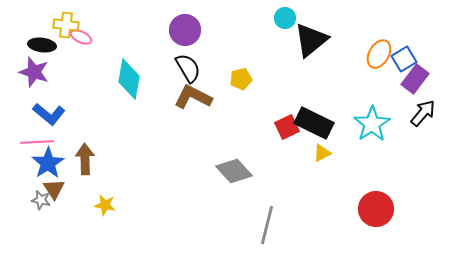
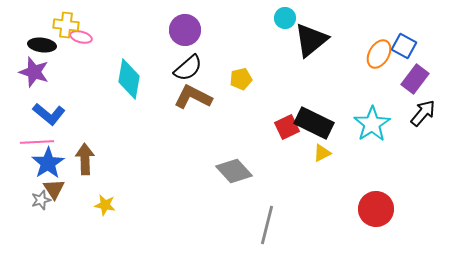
pink ellipse: rotated 10 degrees counterclockwise
blue square: moved 13 px up; rotated 30 degrees counterclockwise
black semicircle: rotated 80 degrees clockwise
gray star: rotated 30 degrees counterclockwise
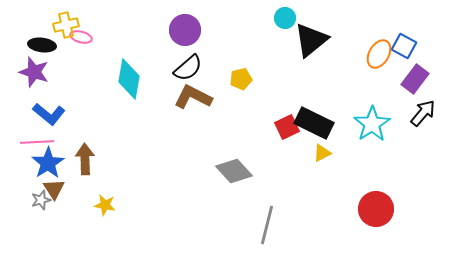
yellow cross: rotated 20 degrees counterclockwise
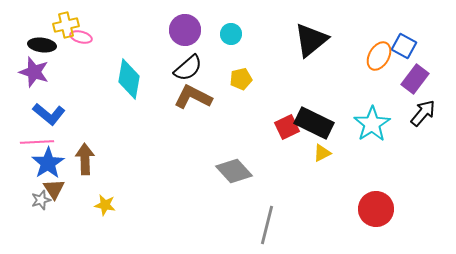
cyan circle: moved 54 px left, 16 px down
orange ellipse: moved 2 px down
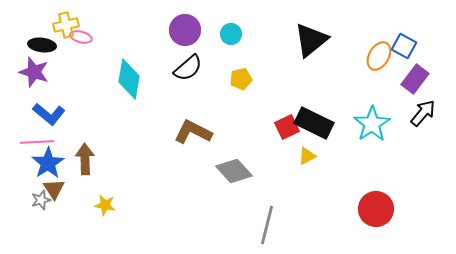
brown L-shape: moved 35 px down
yellow triangle: moved 15 px left, 3 px down
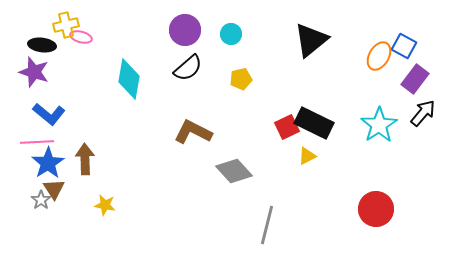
cyan star: moved 7 px right, 1 px down
gray star: rotated 18 degrees counterclockwise
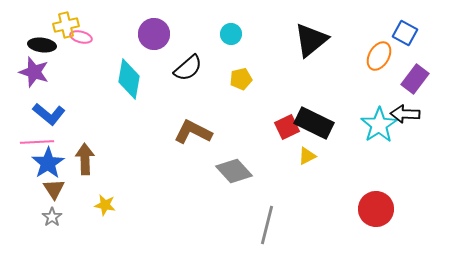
purple circle: moved 31 px left, 4 px down
blue square: moved 1 px right, 13 px up
black arrow: moved 18 px left, 1 px down; rotated 128 degrees counterclockwise
gray star: moved 11 px right, 17 px down
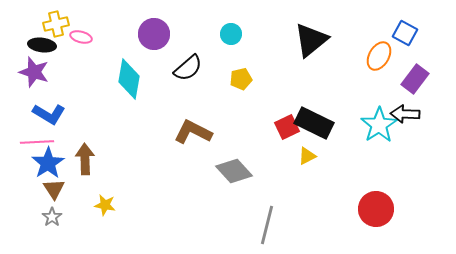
yellow cross: moved 10 px left, 1 px up
blue L-shape: rotated 8 degrees counterclockwise
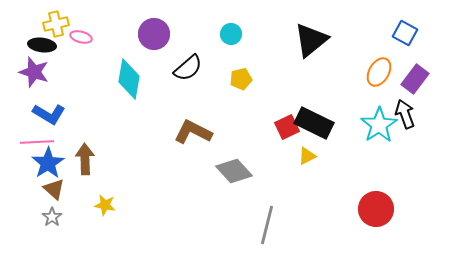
orange ellipse: moved 16 px down
black arrow: rotated 68 degrees clockwise
brown triangle: rotated 15 degrees counterclockwise
